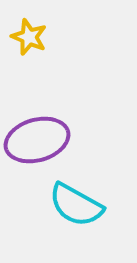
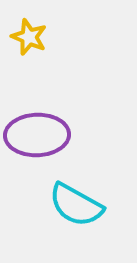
purple ellipse: moved 5 px up; rotated 14 degrees clockwise
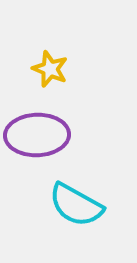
yellow star: moved 21 px right, 32 px down
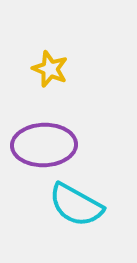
purple ellipse: moved 7 px right, 10 px down
